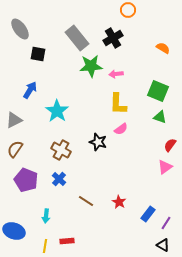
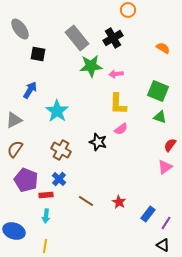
red rectangle: moved 21 px left, 46 px up
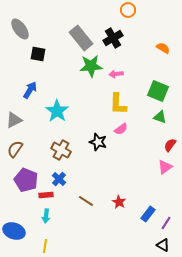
gray rectangle: moved 4 px right
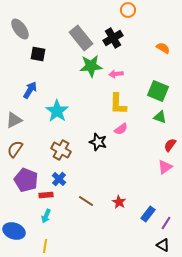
cyan arrow: rotated 16 degrees clockwise
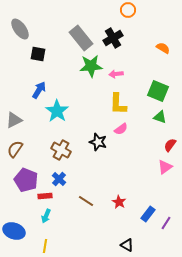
blue arrow: moved 9 px right
red rectangle: moved 1 px left, 1 px down
black triangle: moved 36 px left
